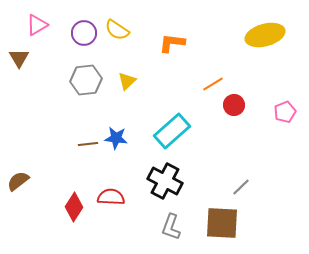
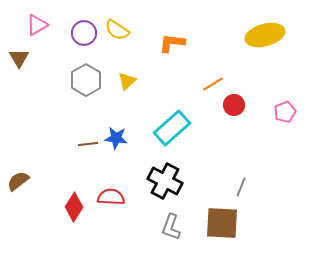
gray hexagon: rotated 24 degrees counterclockwise
cyan rectangle: moved 3 px up
gray line: rotated 24 degrees counterclockwise
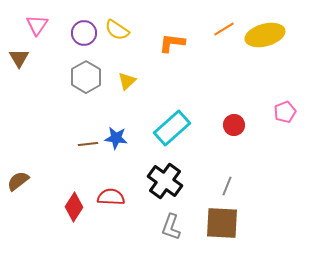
pink triangle: rotated 25 degrees counterclockwise
gray hexagon: moved 3 px up
orange line: moved 11 px right, 55 px up
red circle: moved 20 px down
black cross: rotated 8 degrees clockwise
gray line: moved 14 px left, 1 px up
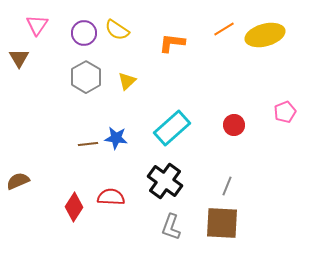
brown semicircle: rotated 15 degrees clockwise
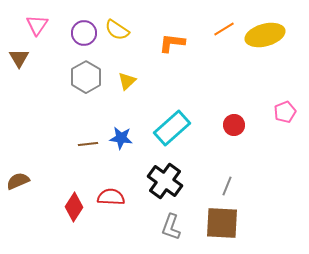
blue star: moved 5 px right
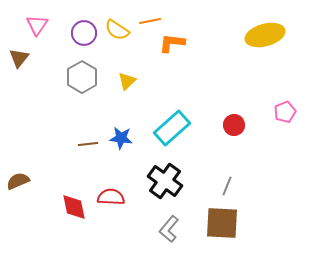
orange line: moved 74 px left, 8 px up; rotated 20 degrees clockwise
brown triangle: rotated 10 degrees clockwise
gray hexagon: moved 4 px left
red diamond: rotated 44 degrees counterclockwise
gray L-shape: moved 2 px left, 2 px down; rotated 20 degrees clockwise
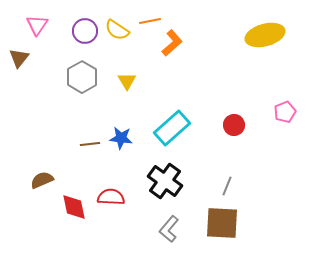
purple circle: moved 1 px right, 2 px up
orange L-shape: rotated 132 degrees clockwise
yellow triangle: rotated 18 degrees counterclockwise
brown line: moved 2 px right
brown semicircle: moved 24 px right, 1 px up
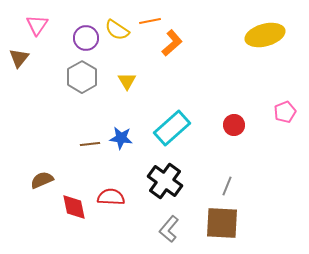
purple circle: moved 1 px right, 7 px down
